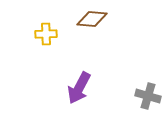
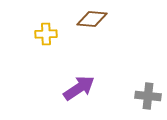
purple arrow: rotated 152 degrees counterclockwise
gray cross: rotated 10 degrees counterclockwise
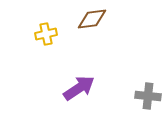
brown diamond: rotated 12 degrees counterclockwise
yellow cross: rotated 10 degrees counterclockwise
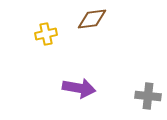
purple arrow: rotated 44 degrees clockwise
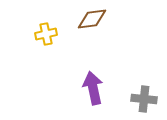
purple arrow: moved 14 px right; rotated 112 degrees counterclockwise
gray cross: moved 4 px left, 3 px down
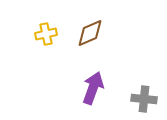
brown diamond: moved 2 px left, 14 px down; rotated 16 degrees counterclockwise
purple arrow: rotated 32 degrees clockwise
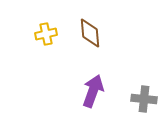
brown diamond: rotated 72 degrees counterclockwise
purple arrow: moved 3 px down
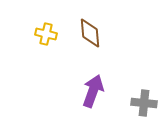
yellow cross: rotated 25 degrees clockwise
gray cross: moved 4 px down
